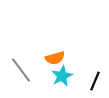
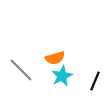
gray line: rotated 8 degrees counterclockwise
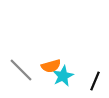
orange semicircle: moved 4 px left, 8 px down
cyan star: moved 1 px right
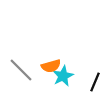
black line: moved 1 px down
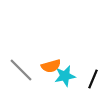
cyan star: moved 2 px right; rotated 15 degrees clockwise
black line: moved 2 px left, 3 px up
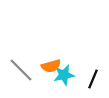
cyan star: moved 1 px left, 1 px up
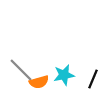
orange semicircle: moved 12 px left, 16 px down
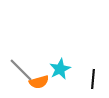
cyan star: moved 4 px left, 6 px up; rotated 15 degrees counterclockwise
black line: rotated 18 degrees counterclockwise
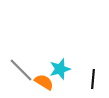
cyan star: rotated 10 degrees clockwise
orange semicircle: moved 5 px right; rotated 132 degrees counterclockwise
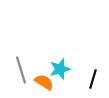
gray line: rotated 28 degrees clockwise
black line: rotated 12 degrees clockwise
